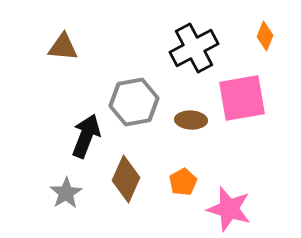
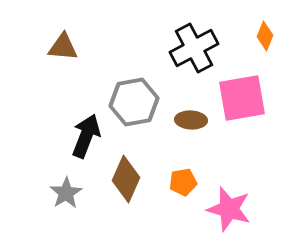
orange pentagon: rotated 20 degrees clockwise
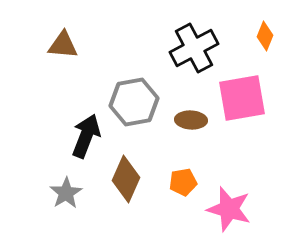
brown triangle: moved 2 px up
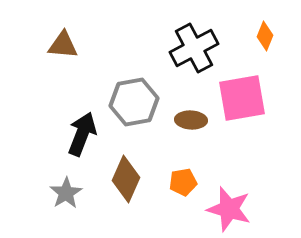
black arrow: moved 4 px left, 2 px up
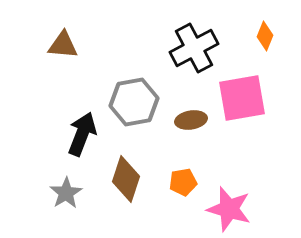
brown ellipse: rotated 12 degrees counterclockwise
brown diamond: rotated 6 degrees counterclockwise
